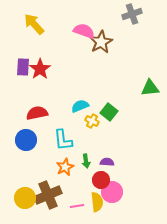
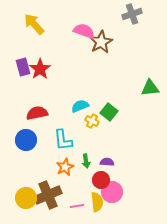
purple rectangle: rotated 18 degrees counterclockwise
yellow circle: moved 1 px right
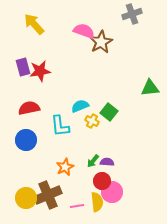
red star: moved 2 px down; rotated 25 degrees clockwise
red semicircle: moved 8 px left, 5 px up
cyan L-shape: moved 3 px left, 14 px up
green arrow: moved 7 px right; rotated 48 degrees clockwise
red circle: moved 1 px right, 1 px down
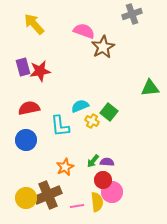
brown star: moved 2 px right, 5 px down
red circle: moved 1 px right, 1 px up
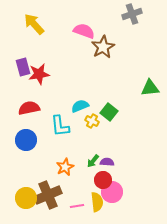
red star: moved 1 px left, 3 px down
